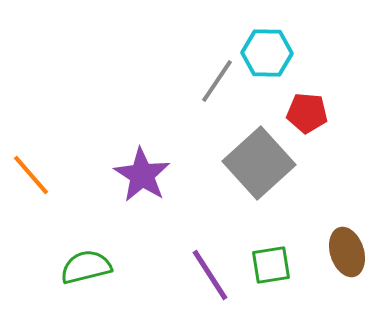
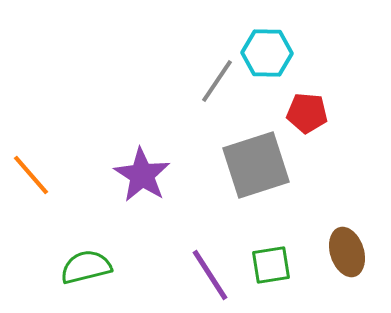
gray square: moved 3 px left, 2 px down; rotated 24 degrees clockwise
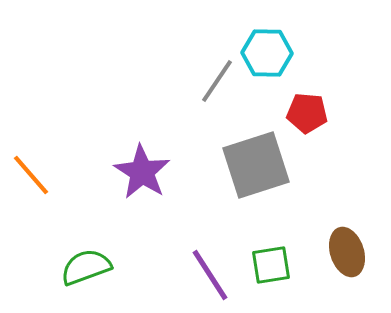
purple star: moved 3 px up
green semicircle: rotated 6 degrees counterclockwise
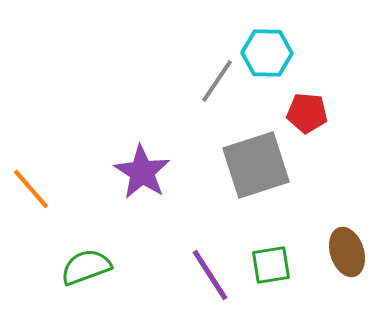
orange line: moved 14 px down
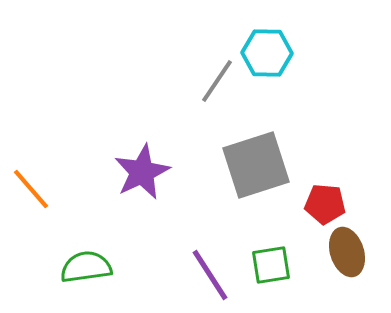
red pentagon: moved 18 px right, 91 px down
purple star: rotated 14 degrees clockwise
green semicircle: rotated 12 degrees clockwise
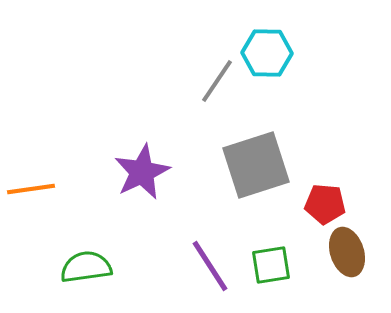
orange line: rotated 57 degrees counterclockwise
purple line: moved 9 px up
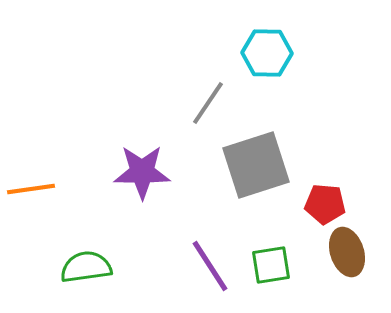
gray line: moved 9 px left, 22 px down
purple star: rotated 26 degrees clockwise
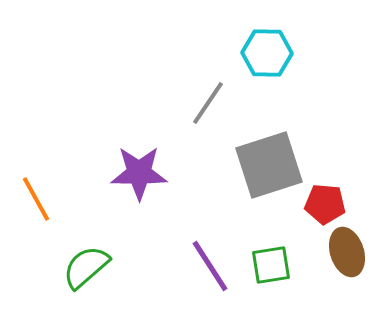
gray square: moved 13 px right
purple star: moved 3 px left, 1 px down
orange line: moved 5 px right, 10 px down; rotated 69 degrees clockwise
green semicircle: rotated 33 degrees counterclockwise
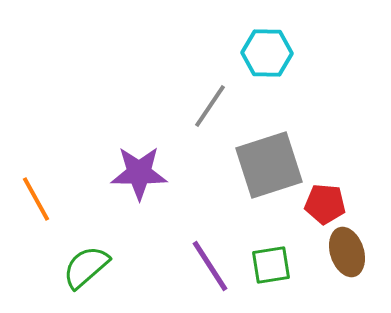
gray line: moved 2 px right, 3 px down
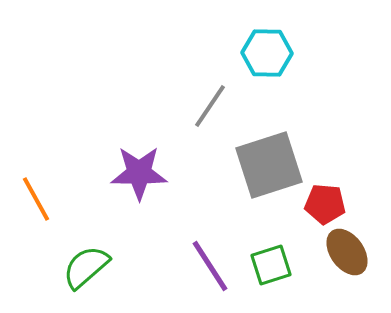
brown ellipse: rotated 18 degrees counterclockwise
green square: rotated 9 degrees counterclockwise
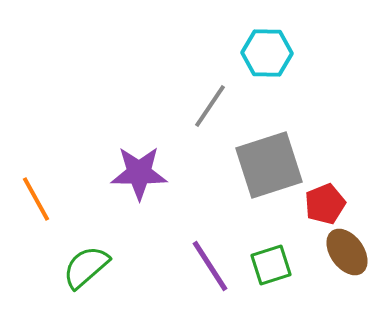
red pentagon: rotated 27 degrees counterclockwise
